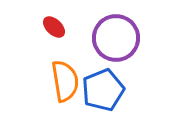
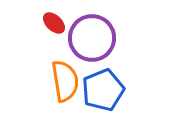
red ellipse: moved 4 px up
purple circle: moved 24 px left
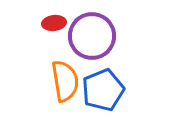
red ellipse: rotated 50 degrees counterclockwise
purple circle: moved 2 px up
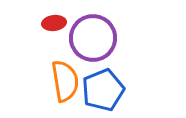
purple circle: moved 1 px right, 2 px down
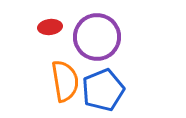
red ellipse: moved 4 px left, 4 px down
purple circle: moved 4 px right, 1 px up
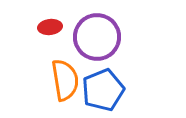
orange semicircle: moved 1 px up
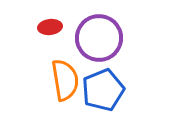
purple circle: moved 2 px right, 1 px down
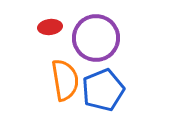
purple circle: moved 3 px left
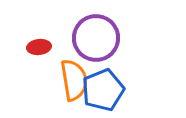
red ellipse: moved 11 px left, 20 px down
orange semicircle: moved 9 px right
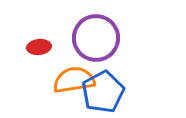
orange semicircle: rotated 90 degrees counterclockwise
blue pentagon: moved 2 px down; rotated 6 degrees counterclockwise
